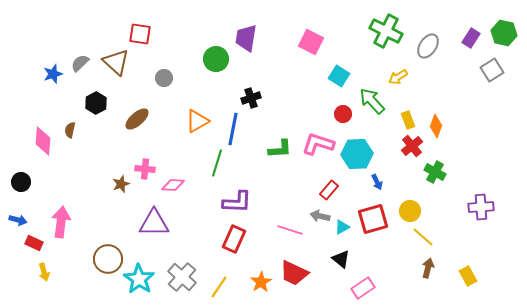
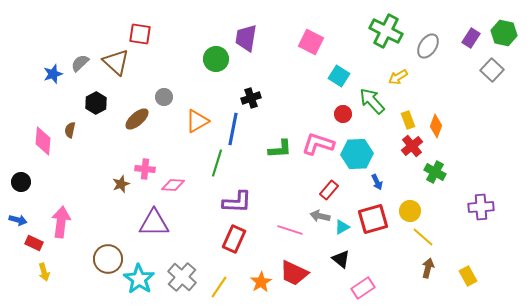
gray square at (492, 70): rotated 15 degrees counterclockwise
gray circle at (164, 78): moved 19 px down
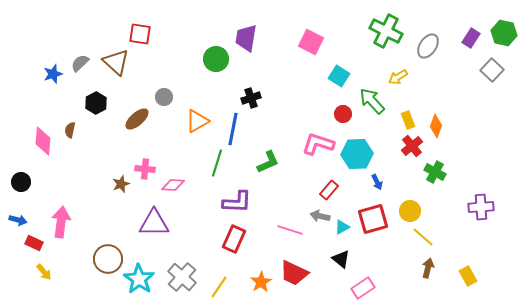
green L-shape at (280, 149): moved 12 px left, 13 px down; rotated 20 degrees counterclockwise
yellow arrow at (44, 272): rotated 24 degrees counterclockwise
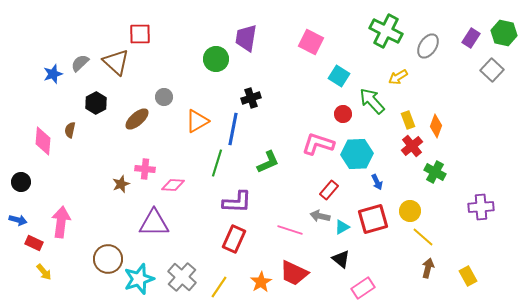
red square at (140, 34): rotated 10 degrees counterclockwise
cyan star at (139, 279): rotated 20 degrees clockwise
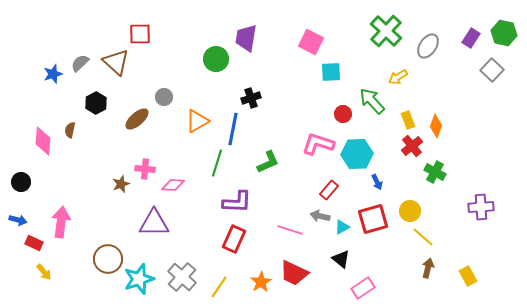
green cross at (386, 31): rotated 16 degrees clockwise
cyan square at (339, 76): moved 8 px left, 4 px up; rotated 35 degrees counterclockwise
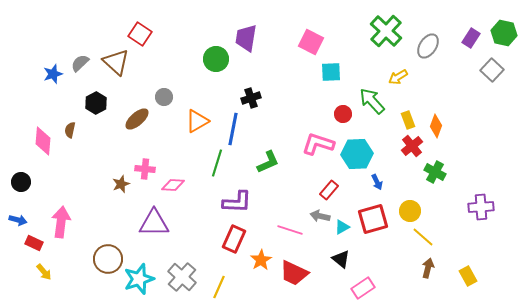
red square at (140, 34): rotated 35 degrees clockwise
orange star at (261, 282): moved 22 px up
yellow line at (219, 287): rotated 10 degrees counterclockwise
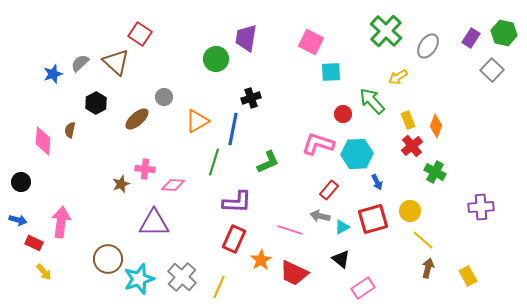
green line at (217, 163): moved 3 px left, 1 px up
yellow line at (423, 237): moved 3 px down
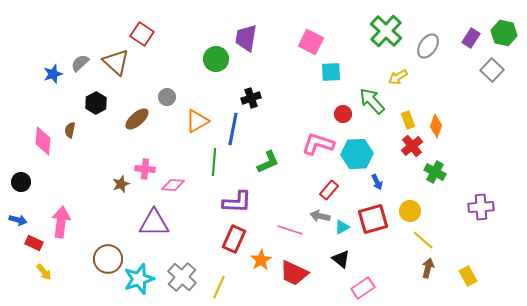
red square at (140, 34): moved 2 px right
gray circle at (164, 97): moved 3 px right
green line at (214, 162): rotated 12 degrees counterclockwise
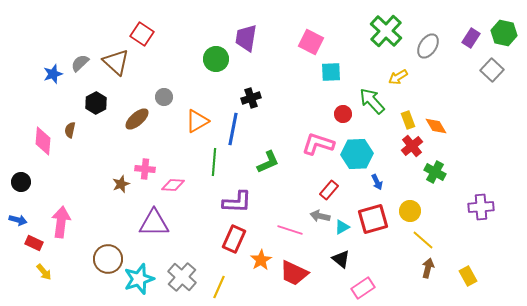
gray circle at (167, 97): moved 3 px left
orange diamond at (436, 126): rotated 50 degrees counterclockwise
